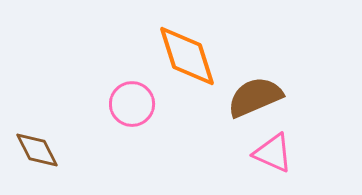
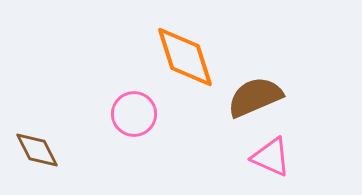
orange diamond: moved 2 px left, 1 px down
pink circle: moved 2 px right, 10 px down
pink triangle: moved 2 px left, 4 px down
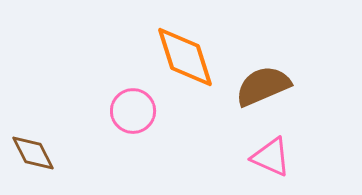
brown semicircle: moved 8 px right, 11 px up
pink circle: moved 1 px left, 3 px up
brown diamond: moved 4 px left, 3 px down
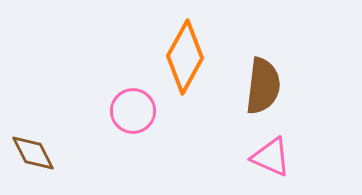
orange diamond: rotated 46 degrees clockwise
brown semicircle: rotated 120 degrees clockwise
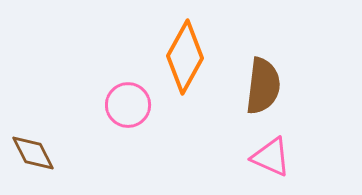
pink circle: moved 5 px left, 6 px up
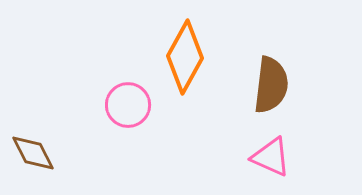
brown semicircle: moved 8 px right, 1 px up
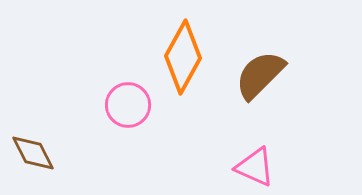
orange diamond: moved 2 px left
brown semicircle: moved 11 px left, 10 px up; rotated 142 degrees counterclockwise
pink triangle: moved 16 px left, 10 px down
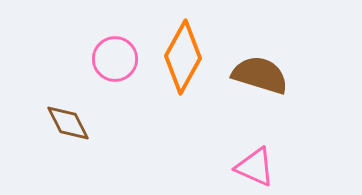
brown semicircle: rotated 62 degrees clockwise
pink circle: moved 13 px left, 46 px up
brown diamond: moved 35 px right, 30 px up
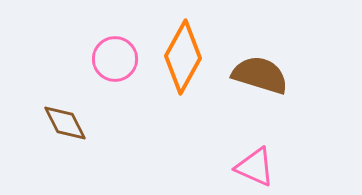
brown diamond: moved 3 px left
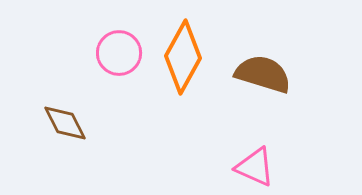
pink circle: moved 4 px right, 6 px up
brown semicircle: moved 3 px right, 1 px up
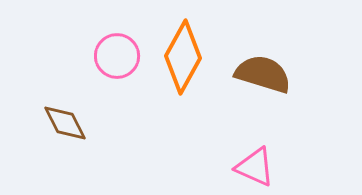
pink circle: moved 2 px left, 3 px down
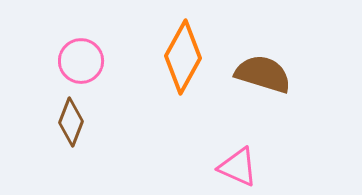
pink circle: moved 36 px left, 5 px down
brown diamond: moved 6 px right, 1 px up; rotated 48 degrees clockwise
pink triangle: moved 17 px left
